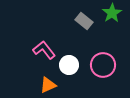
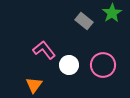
orange triangle: moved 14 px left; rotated 30 degrees counterclockwise
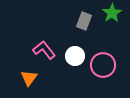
gray rectangle: rotated 72 degrees clockwise
white circle: moved 6 px right, 9 px up
orange triangle: moved 5 px left, 7 px up
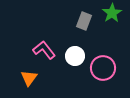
pink circle: moved 3 px down
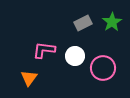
green star: moved 9 px down
gray rectangle: moved 1 px left, 2 px down; rotated 42 degrees clockwise
pink L-shape: rotated 45 degrees counterclockwise
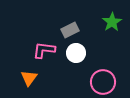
gray rectangle: moved 13 px left, 7 px down
white circle: moved 1 px right, 3 px up
pink circle: moved 14 px down
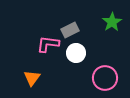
pink L-shape: moved 4 px right, 6 px up
orange triangle: moved 3 px right
pink circle: moved 2 px right, 4 px up
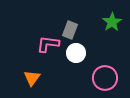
gray rectangle: rotated 42 degrees counterclockwise
